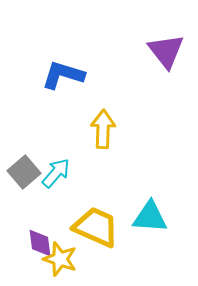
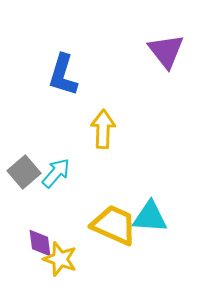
blue L-shape: rotated 90 degrees counterclockwise
yellow trapezoid: moved 18 px right, 2 px up
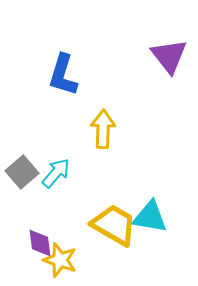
purple triangle: moved 3 px right, 5 px down
gray square: moved 2 px left
cyan triangle: rotated 6 degrees clockwise
yellow trapezoid: rotated 6 degrees clockwise
yellow star: moved 1 px down
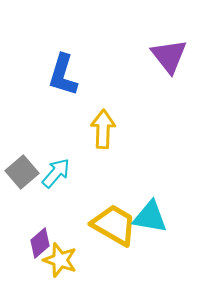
purple diamond: rotated 56 degrees clockwise
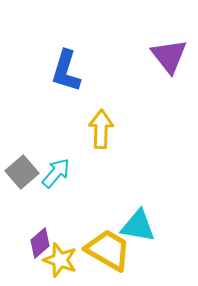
blue L-shape: moved 3 px right, 4 px up
yellow arrow: moved 2 px left
cyan triangle: moved 12 px left, 9 px down
yellow trapezoid: moved 6 px left, 25 px down
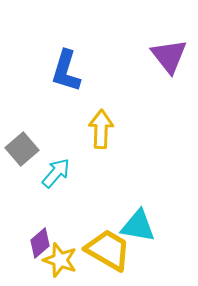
gray square: moved 23 px up
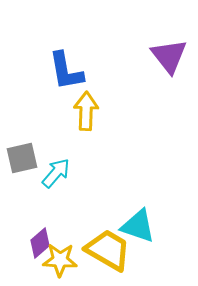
blue L-shape: rotated 27 degrees counterclockwise
yellow arrow: moved 15 px left, 18 px up
gray square: moved 9 px down; rotated 28 degrees clockwise
cyan triangle: rotated 9 degrees clockwise
yellow star: rotated 16 degrees counterclockwise
